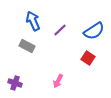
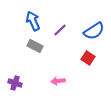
gray rectangle: moved 8 px right
pink arrow: rotated 56 degrees clockwise
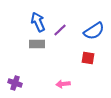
blue arrow: moved 5 px right, 1 px down
gray rectangle: moved 2 px right, 2 px up; rotated 28 degrees counterclockwise
red square: rotated 24 degrees counterclockwise
pink arrow: moved 5 px right, 3 px down
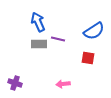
purple line: moved 2 px left, 9 px down; rotated 56 degrees clockwise
gray rectangle: moved 2 px right
